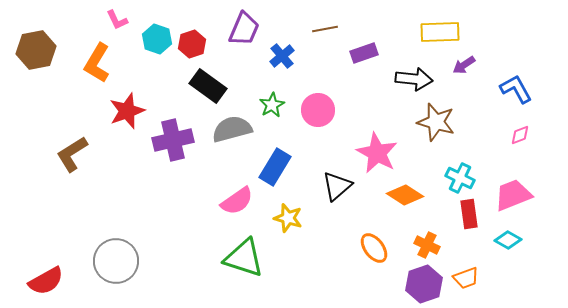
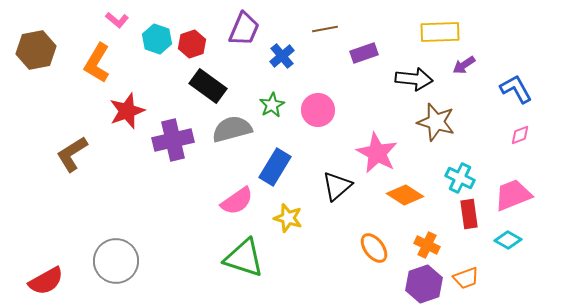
pink L-shape: rotated 25 degrees counterclockwise
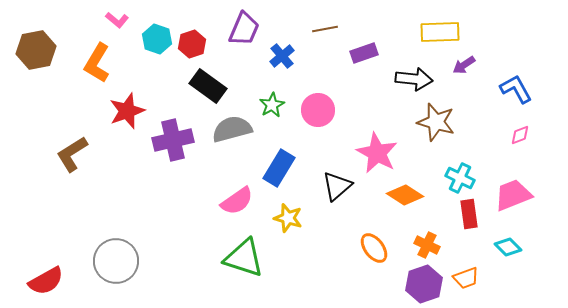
blue rectangle: moved 4 px right, 1 px down
cyan diamond: moved 7 px down; rotated 16 degrees clockwise
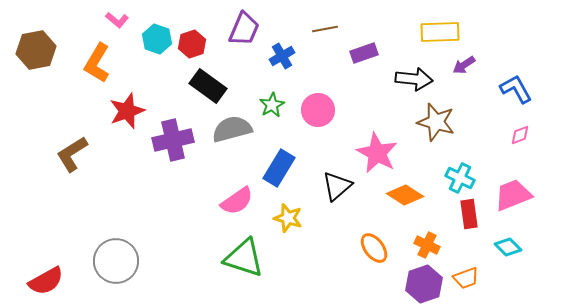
blue cross: rotated 10 degrees clockwise
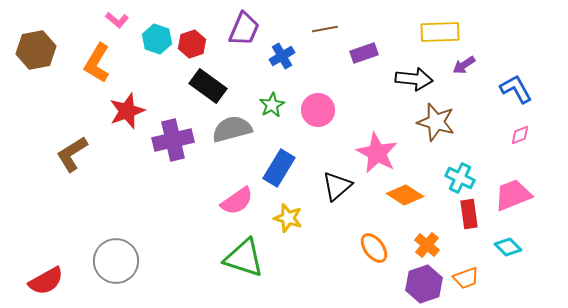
orange cross: rotated 15 degrees clockwise
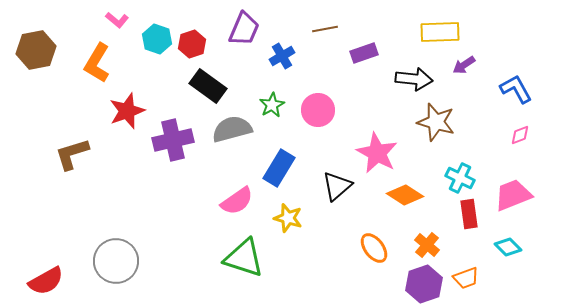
brown L-shape: rotated 15 degrees clockwise
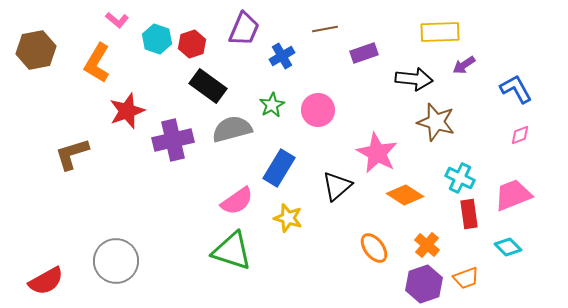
green triangle: moved 12 px left, 7 px up
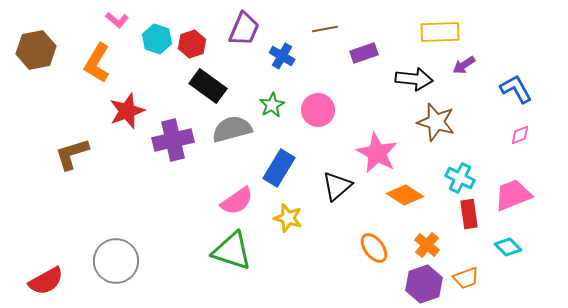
blue cross: rotated 30 degrees counterclockwise
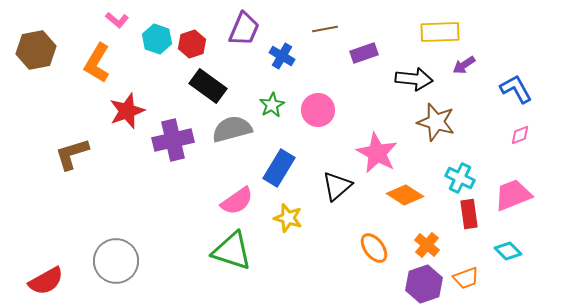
cyan diamond: moved 4 px down
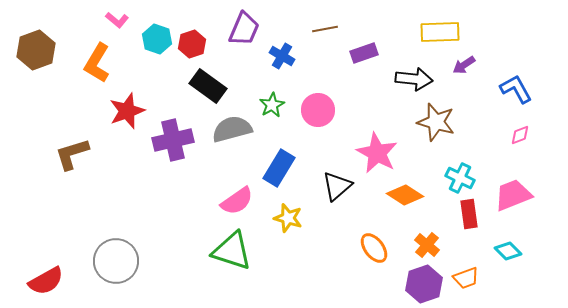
brown hexagon: rotated 9 degrees counterclockwise
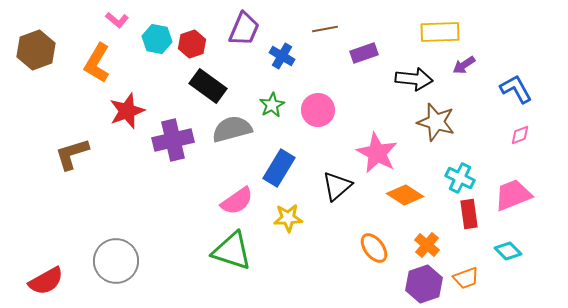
cyan hexagon: rotated 8 degrees counterclockwise
yellow star: rotated 20 degrees counterclockwise
